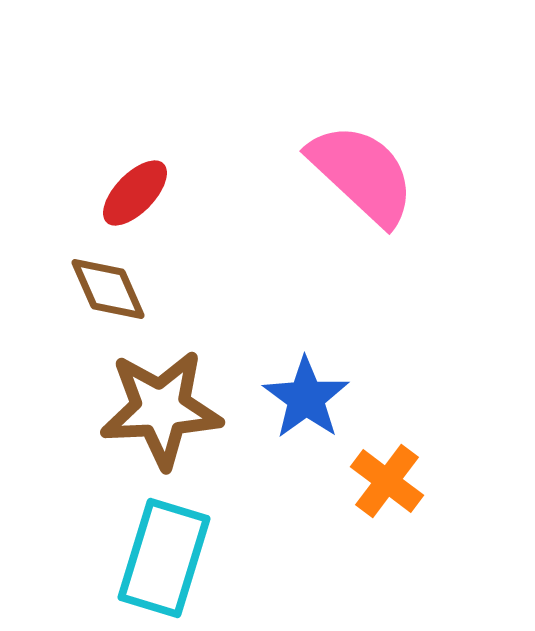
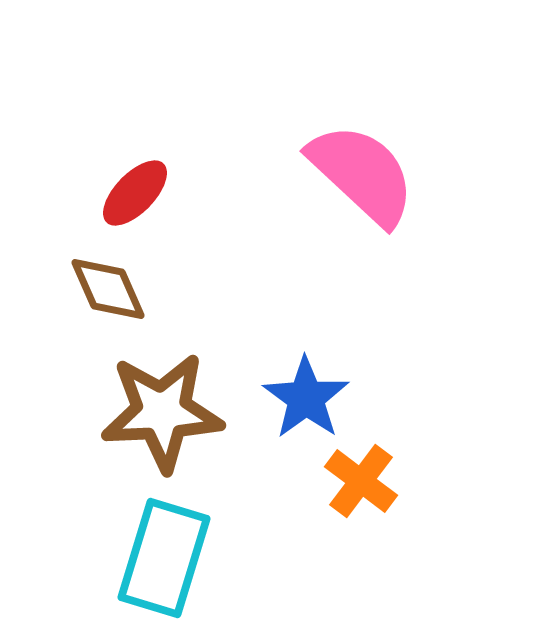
brown star: moved 1 px right, 3 px down
orange cross: moved 26 px left
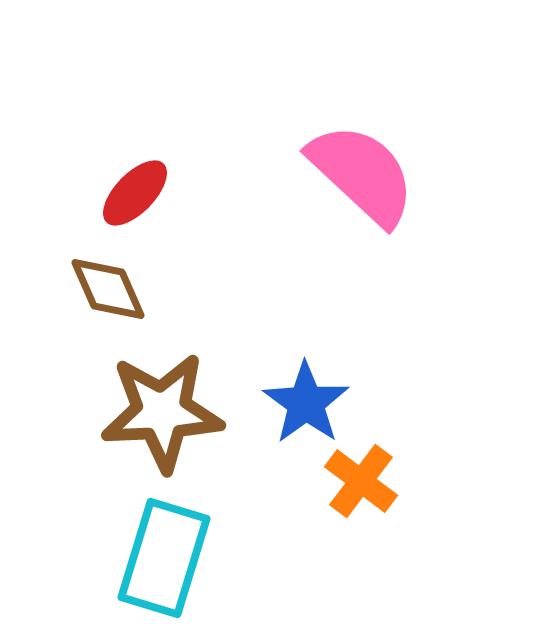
blue star: moved 5 px down
